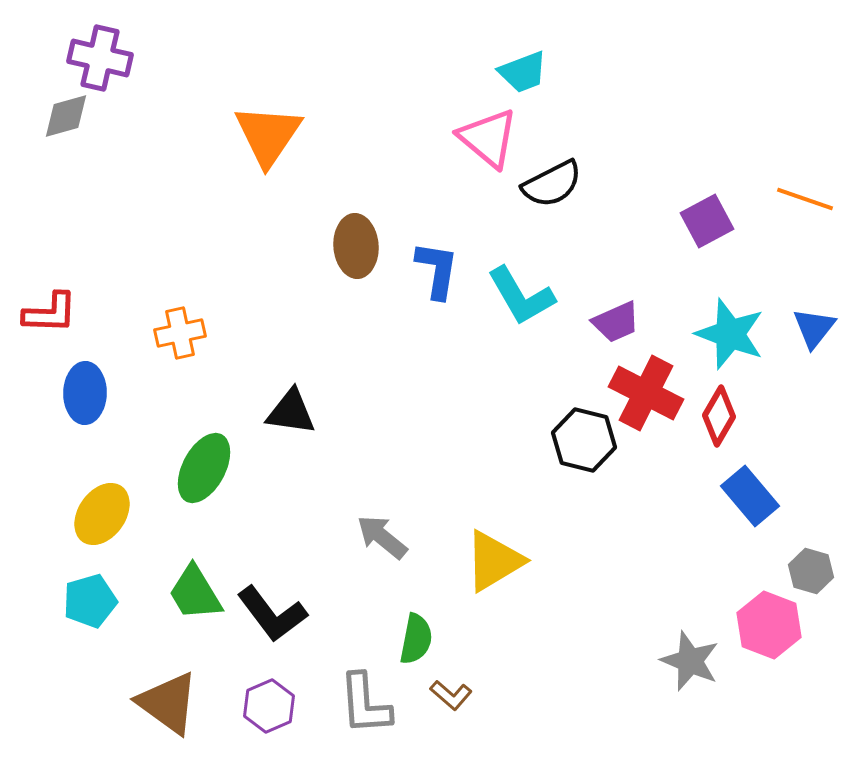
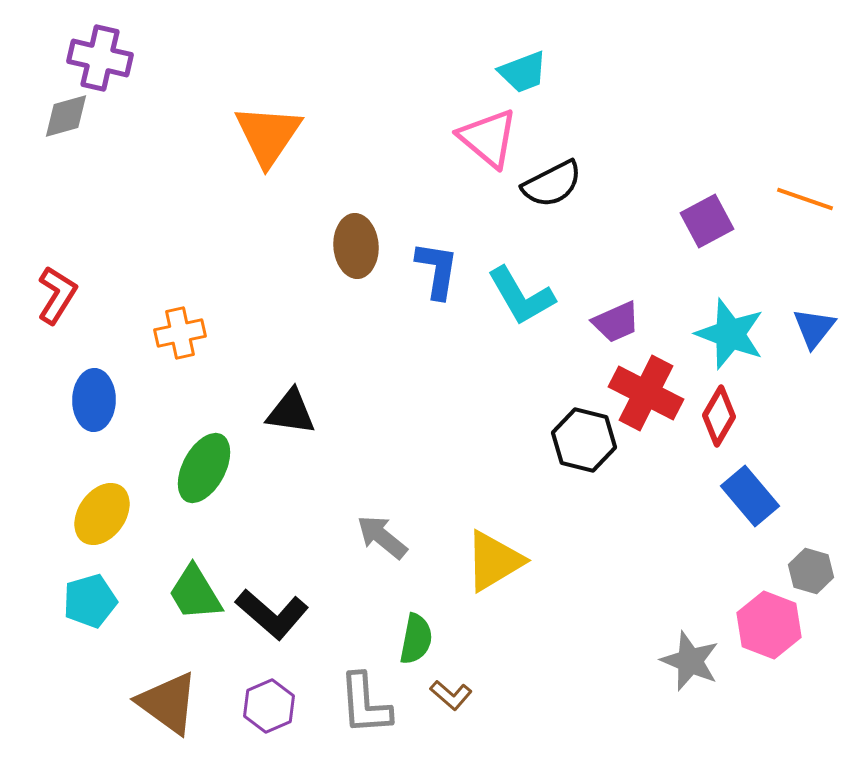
red L-shape: moved 7 px right, 18 px up; rotated 60 degrees counterclockwise
blue ellipse: moved 9 px right, 7 px down
black L-shape: rotated 12 degrees counterclockwise
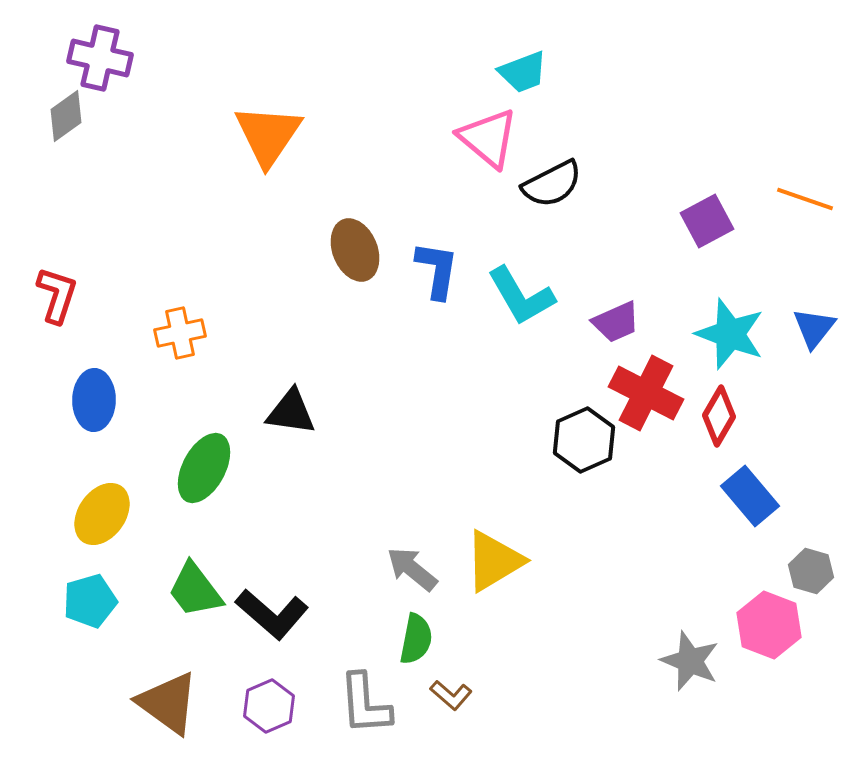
gray diamond: rotated 20 degrees counterclockwise
brown ellipse: moved 1 px left, 4 px down; rotated 18 degrees counterclockwise
red L-shape: rotated 14 degrees counterclockwise
black hexagon: rotated 22 degrees clockwise
gray arrow: moved 30 px right, 32 px down
green trapezoid: moved 3 px up; rotated 6 degrees counterclockwise
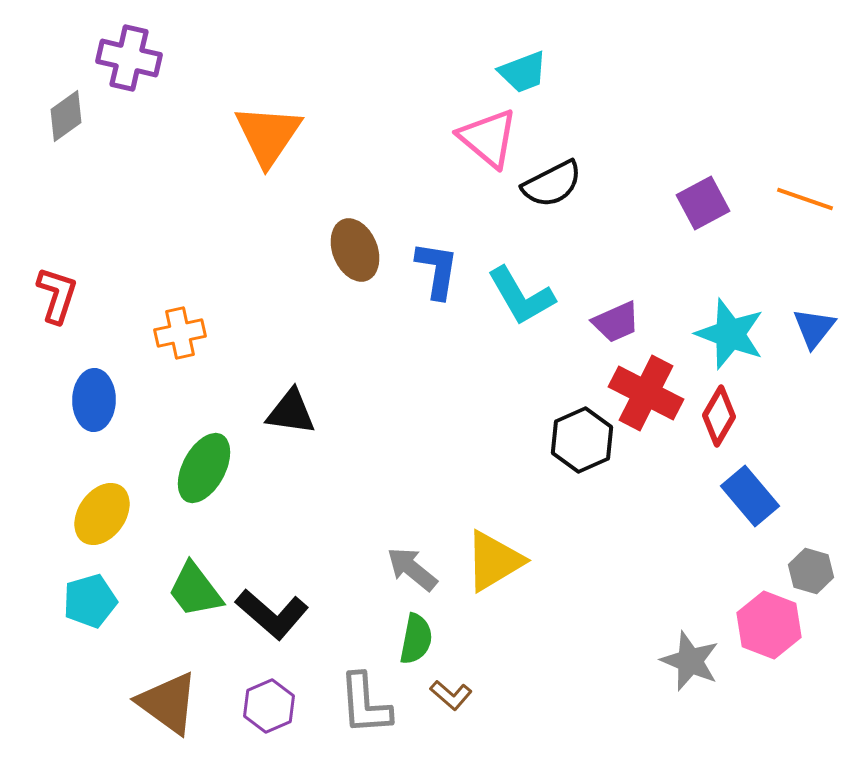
purple cross: moved 29 px right
purple square: moved 4 px left, 18 px up
black hexagon: moved 2 px left
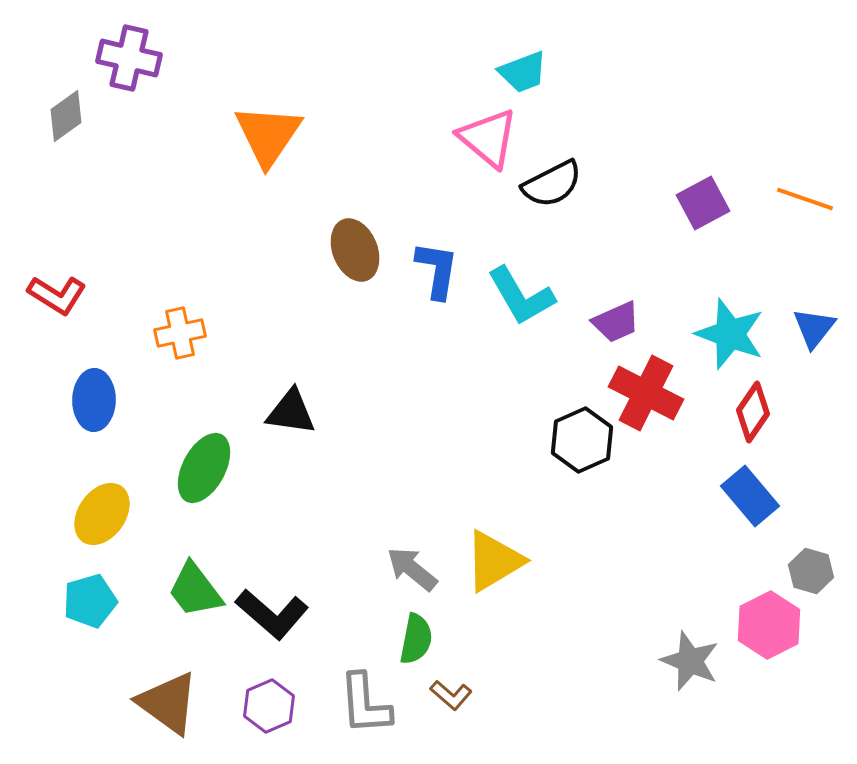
red L-shape: rotated 104 degrees clockwise
red diamond: moved 34 px right, 4 px up; rotated 4 degrees clockwise
pink hexagon: rotated 12 degrees clockwise
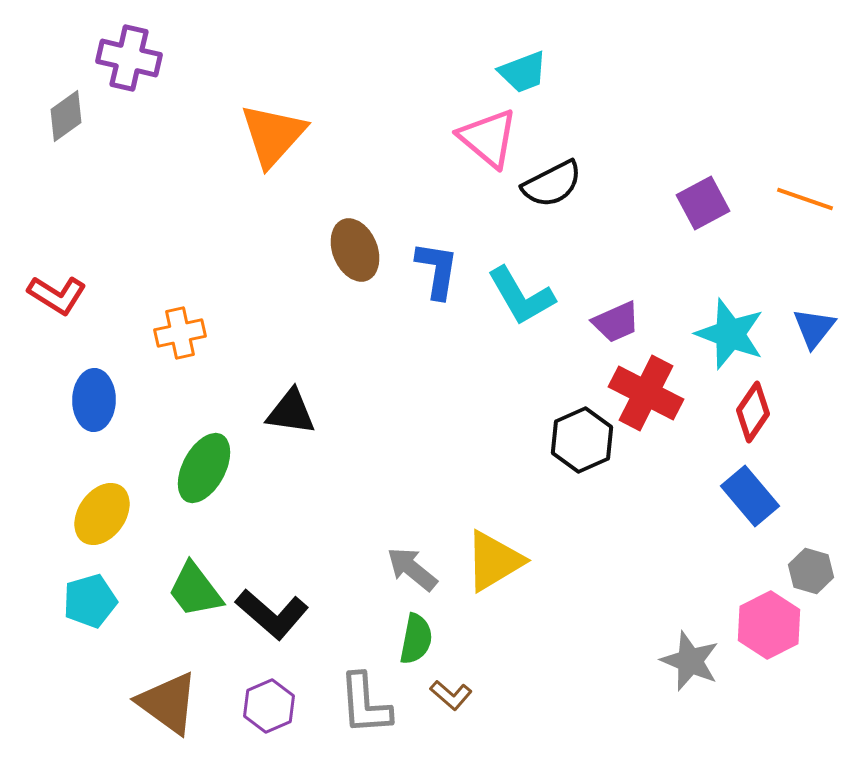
orange triangle: moved 5 px right; rotated 8 degrees clockwise
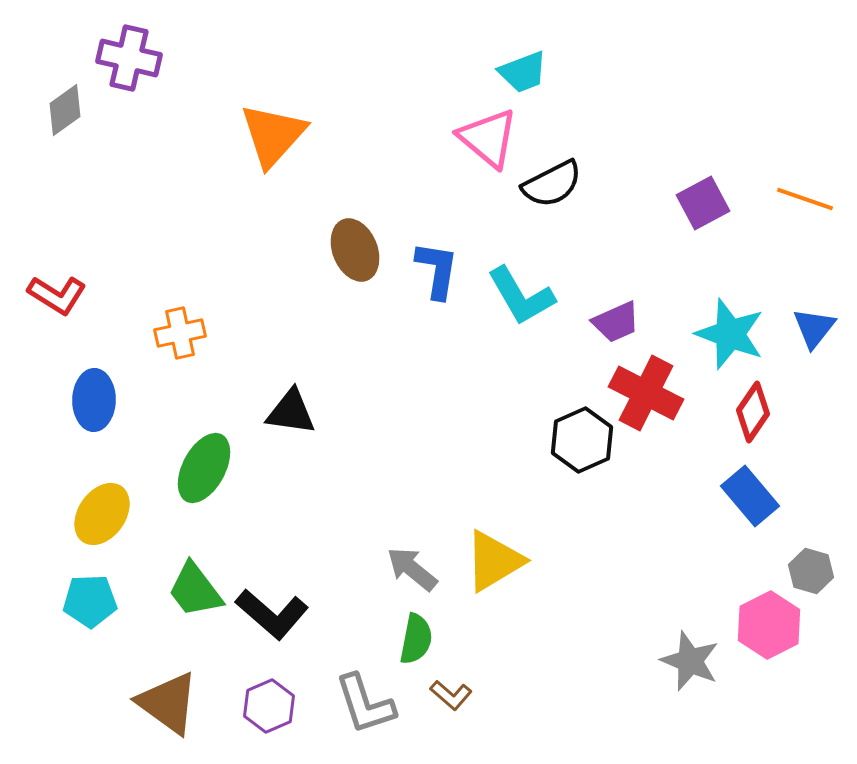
gray diamond: moved 1 px left, 6 px up
cyan pentagon: rotated 14 degrees clockwise
gray L-shape: rotated 14 degrees counterclockwise
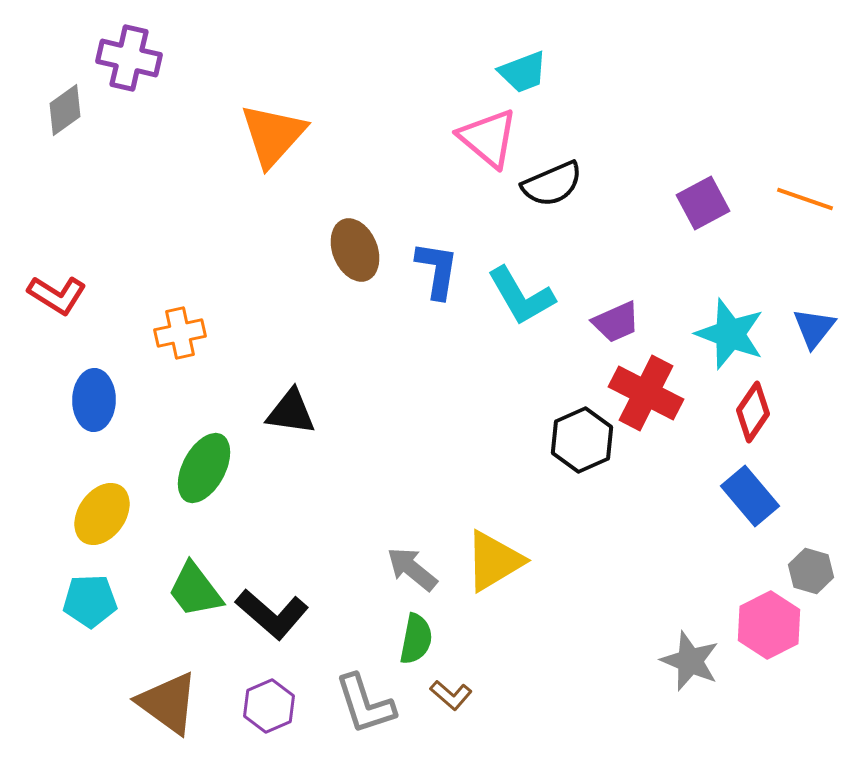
black semicircle: rotated 4 degrees clockwise
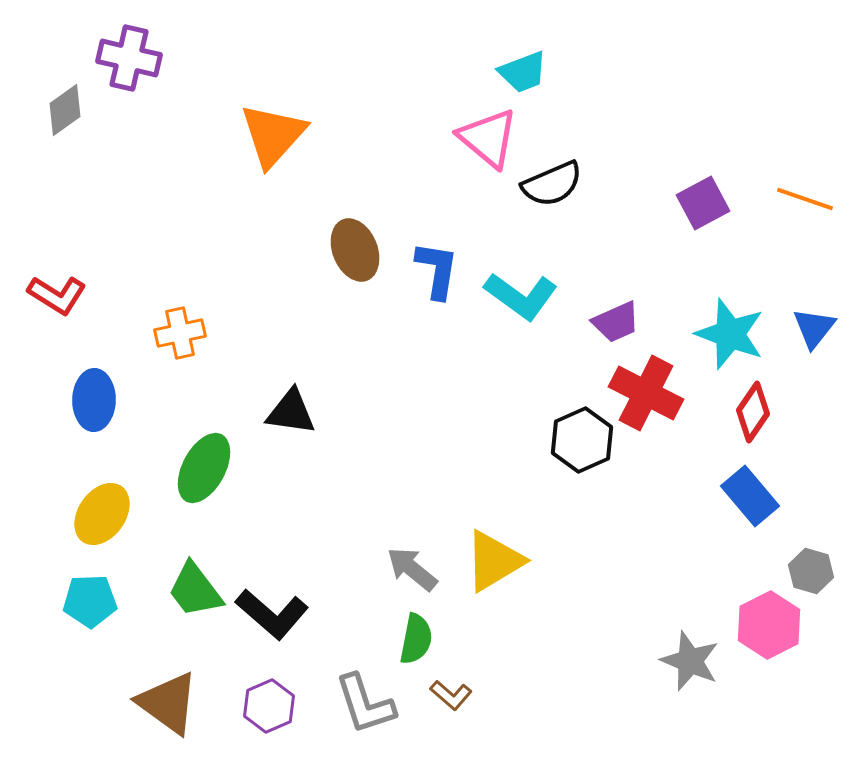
cyan L-shape: rotated 24 degrees counterclockwise
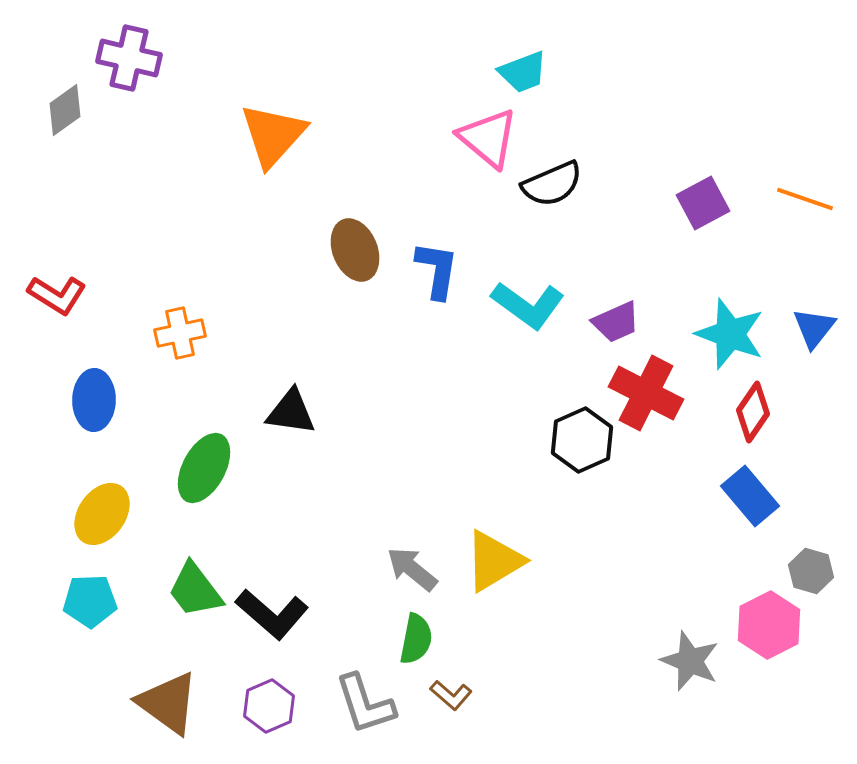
cyan L-shape: moved 7 px right, 9 px down
